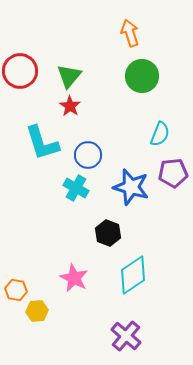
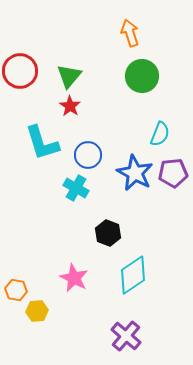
blue star: moved 4 px right, 14 px up; rotated 12 degrees clockwise
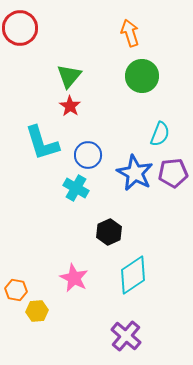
red circle: moved 43 px up
black hexagon: moved 1 px right, 1 px up; rotated 15 degrees clockwise
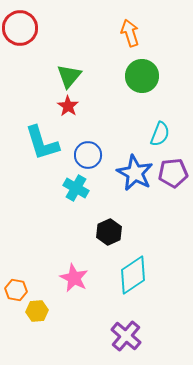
red star: moved 2 px left
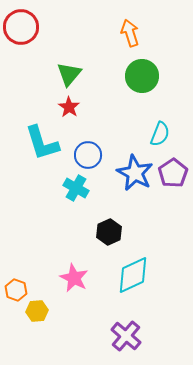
red circle: moved 1 px right, 1 px up
green triangle: moved 2 px up
red star: moved 1 px right, 1 px down
purple pentagon: rotated 28 degrees counterclockwise
cyan diamond: rotated 9 degrees clockwise
orange hexagon: rotated 10 degrees clockwise
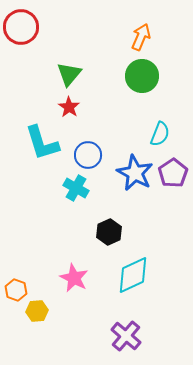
orange arrow: moved 11 px right, 4 px down; rotated 40 degrees clockwise
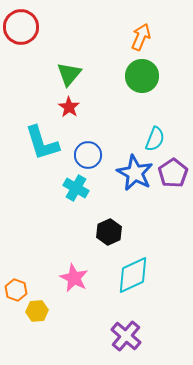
cyan semicircle: moved 5 px left, 5 px down
